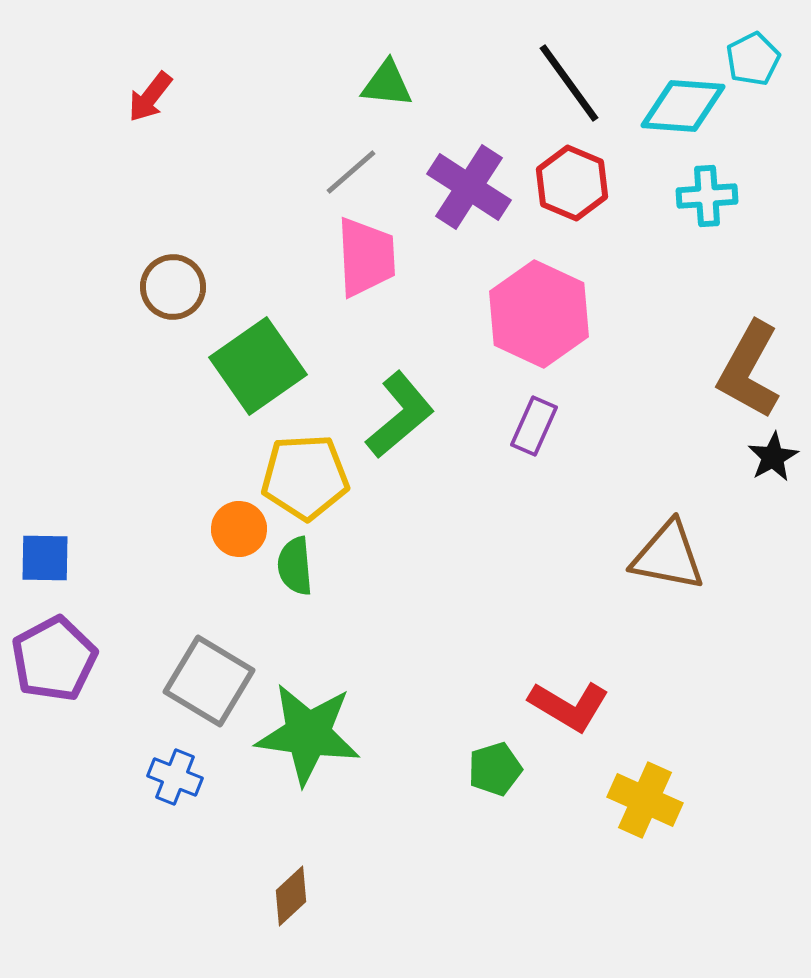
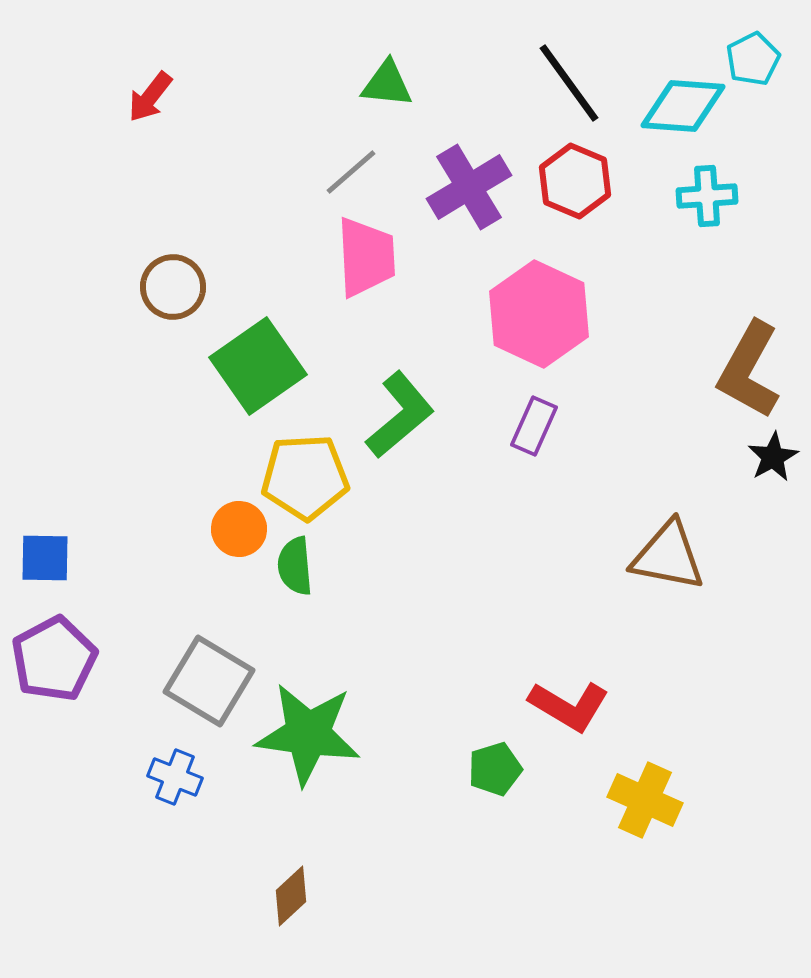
red hexagon: moved 3 px right, 2 px up
purple cross: rotated 26 degrees clockwise
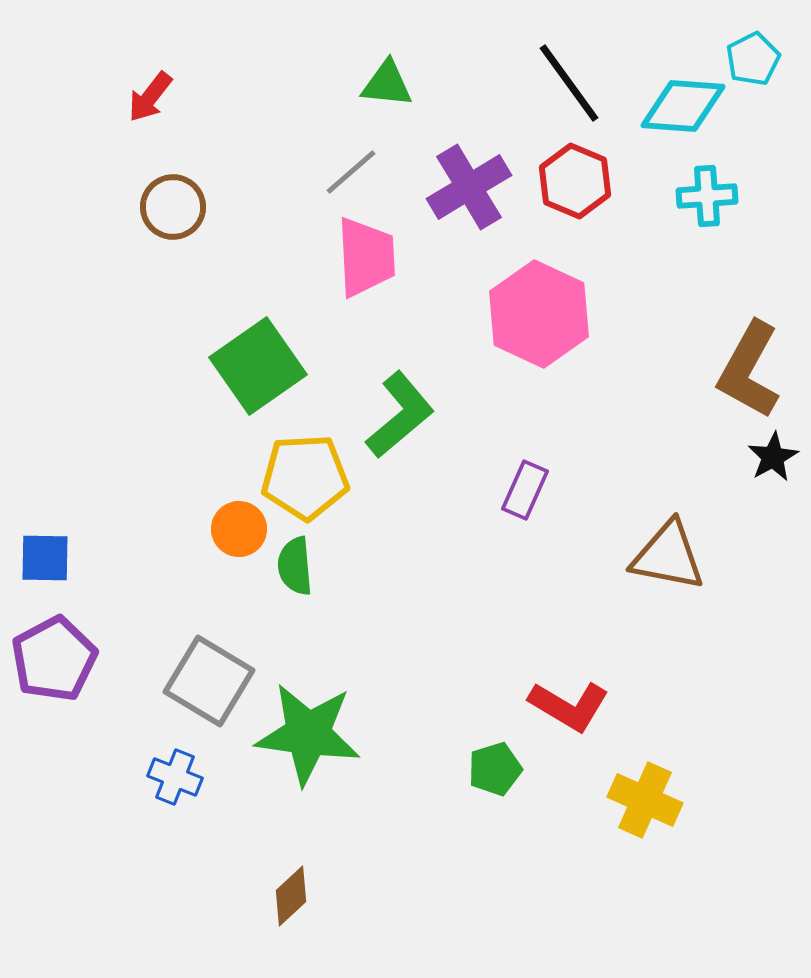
brown circle: moved 80 px up
purple rectangle: moved 9 px left, 64 px down
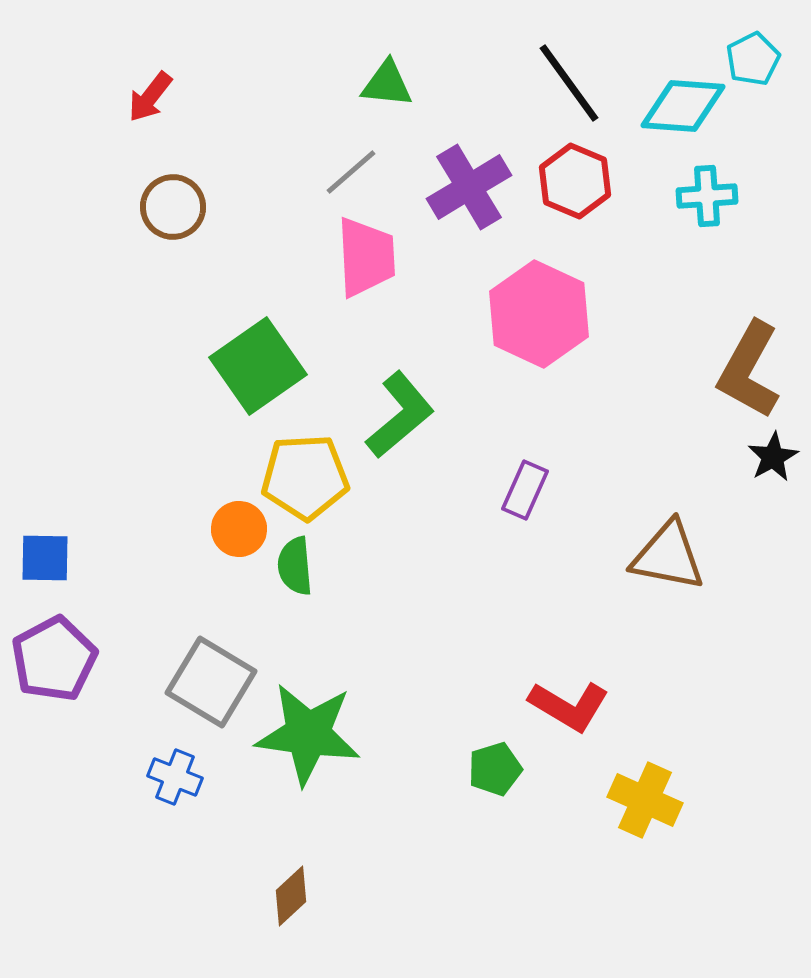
gray square: moved 2 px right, 1 px down
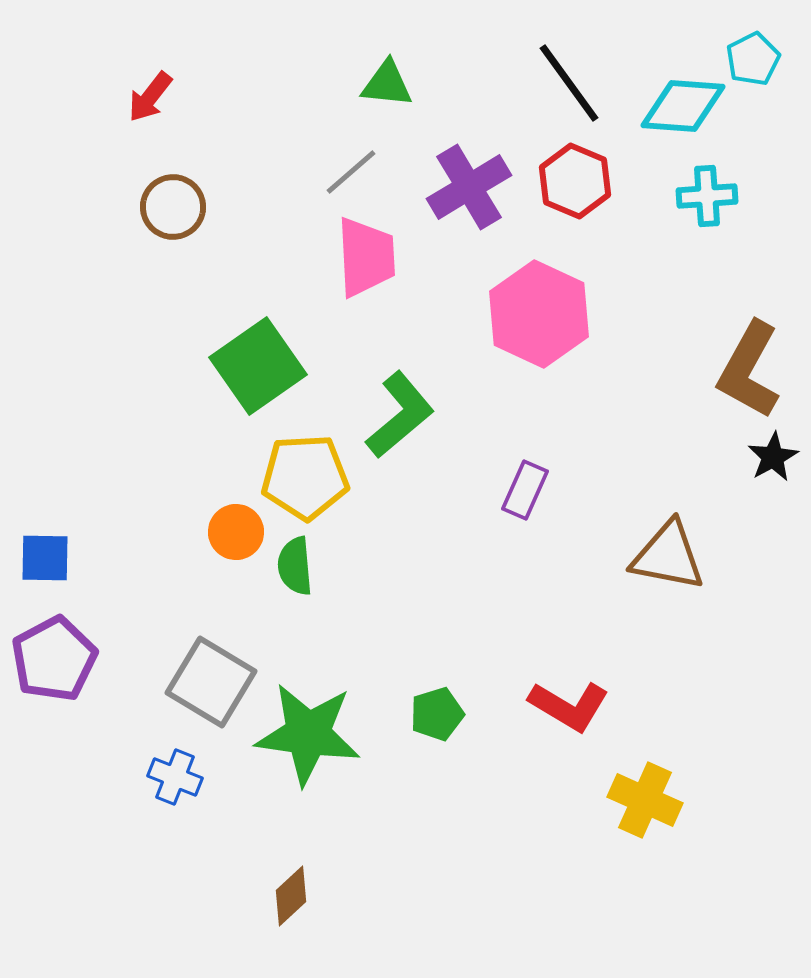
orange circle: moved 3 px left, 3 px down
green pentagon: moved 58 px left, 55 px up
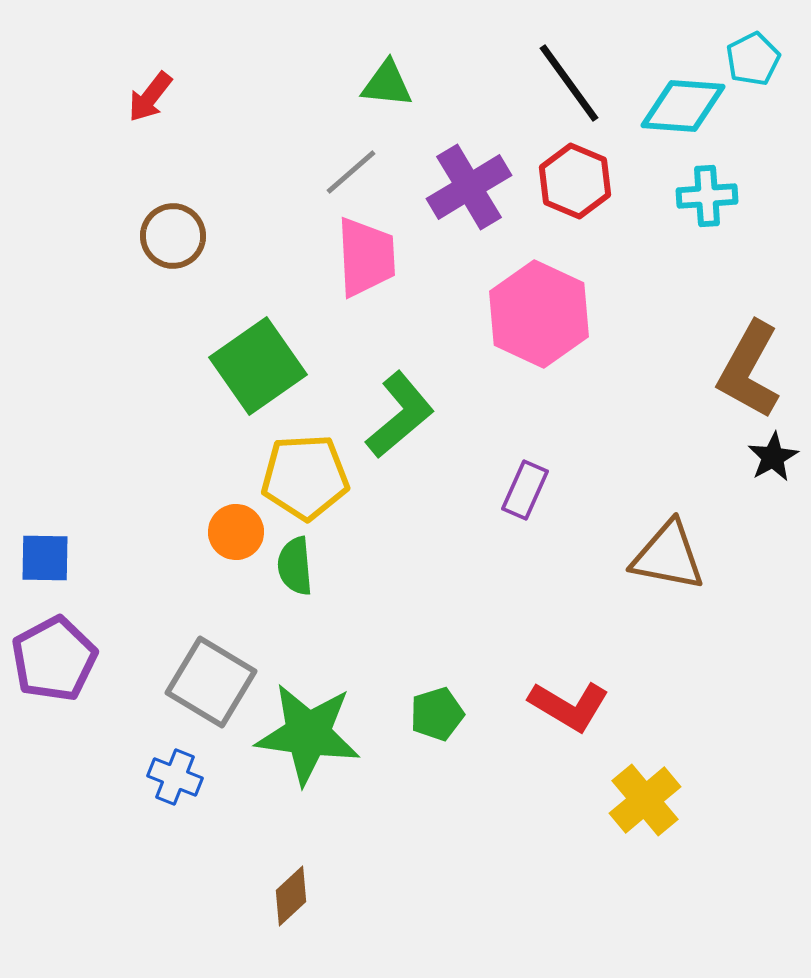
brown circle: moved 29 px down
yellow cross: rotated 26 degrees clockwise
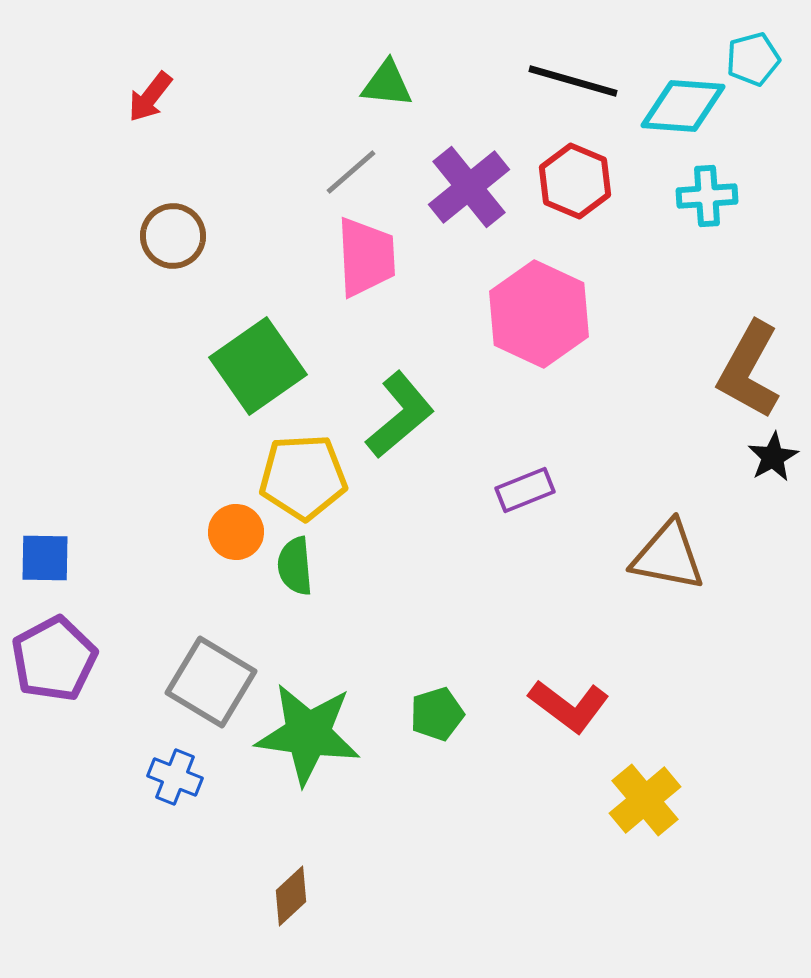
cyan pentagon: rotated 12 degrees clockwise
black line: moved 4 px right, 2 px up; rotated 38 degrees counterclockwise
purple cross: rotated 8 degrees counterclockwise
yellow pentagon: moved 2 px left
purple rectangle: rotated 44 degrees clockwise
red L-shape: rotated 6 degrees clockwise
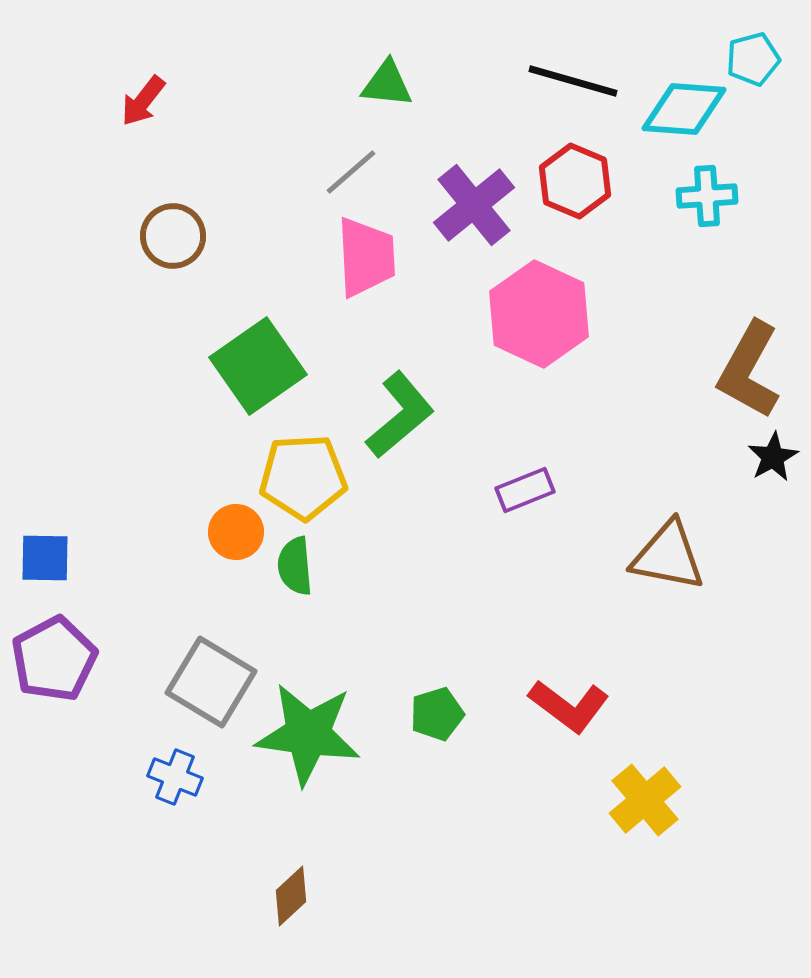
red arrow: moved 7 px left, 4 px down
cyan diamond: moved 1 px right, 3 px down
purple cross: moved 5 px right, 18 px down
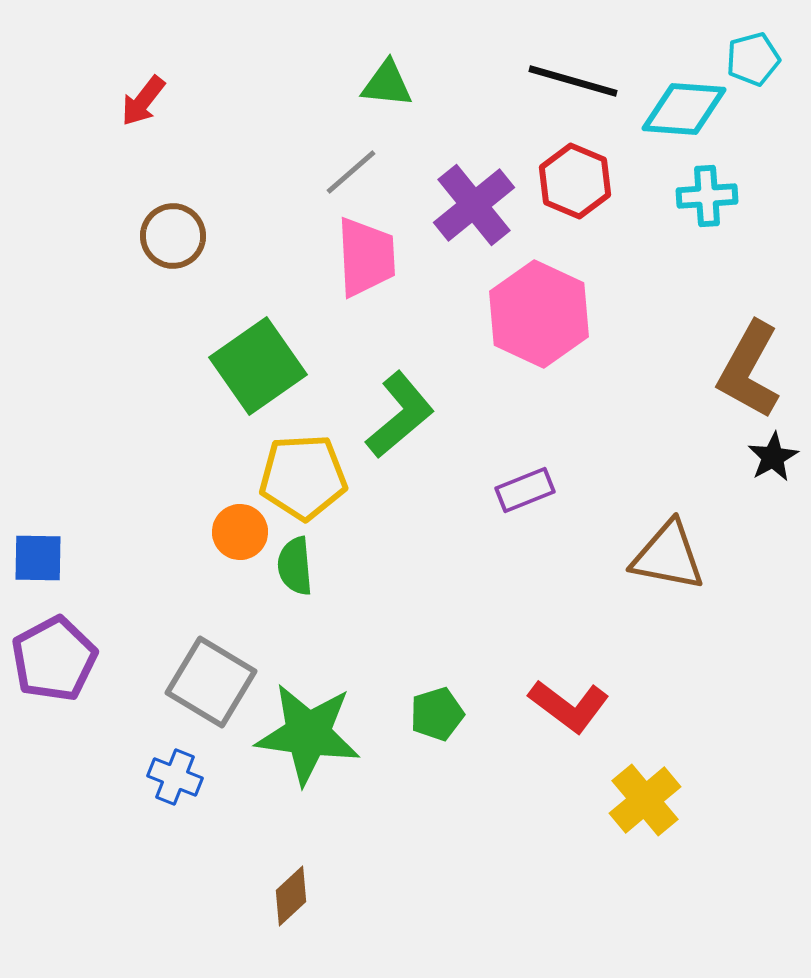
orange circle: moved 4 px right
blue square: moved 7 px left
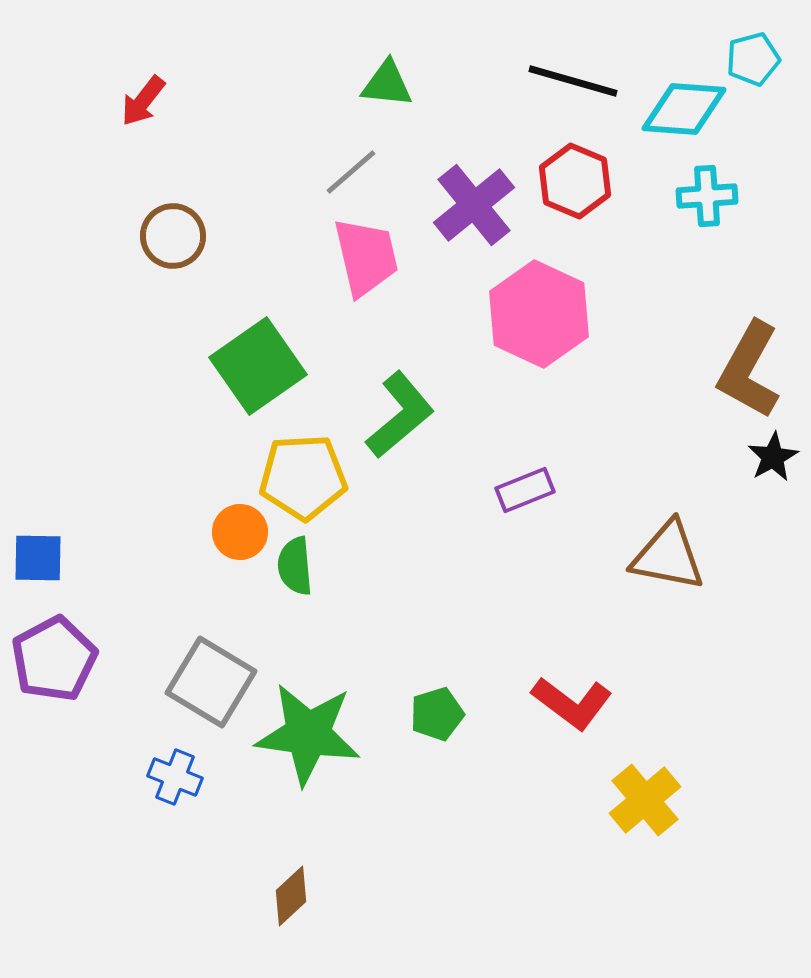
pink trapezoid: rotated 10 degrees counterclockwise
red L-shape: moved 3 px right, 3 px up
